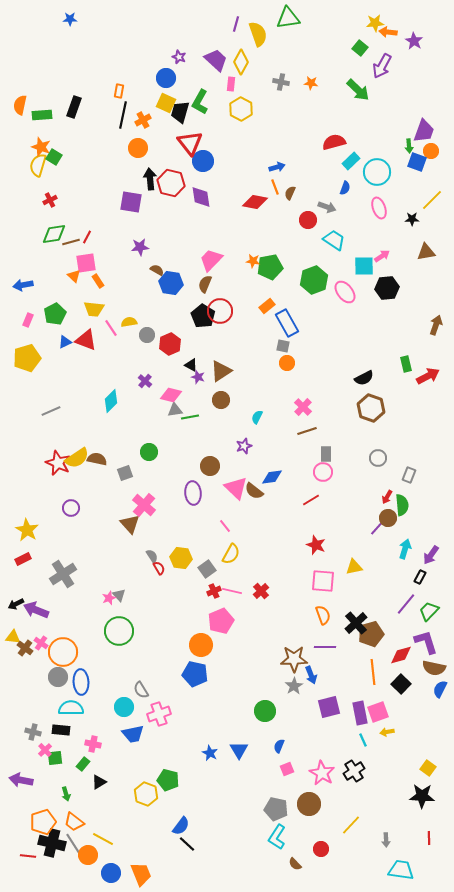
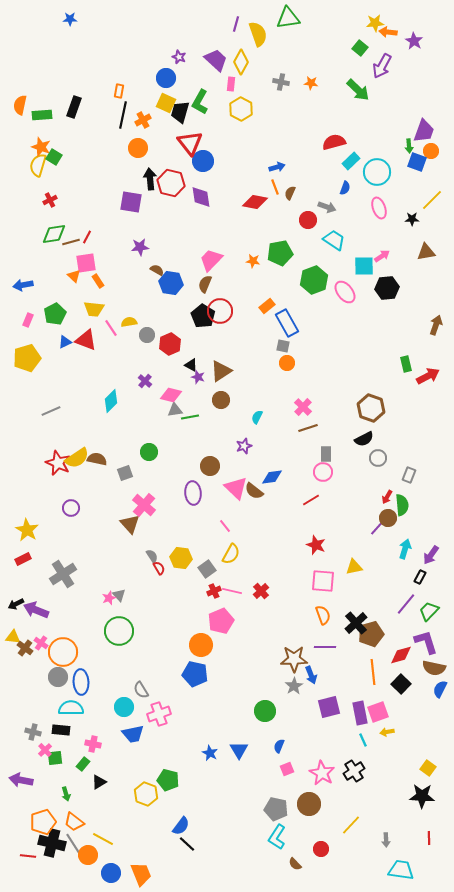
green pentagon at (270, 267): moved 10 px right, 14 px up
black semicircle at (364, 378): moved 61 px down
brown line at (307, 431): moved 1 px right, 3 px up
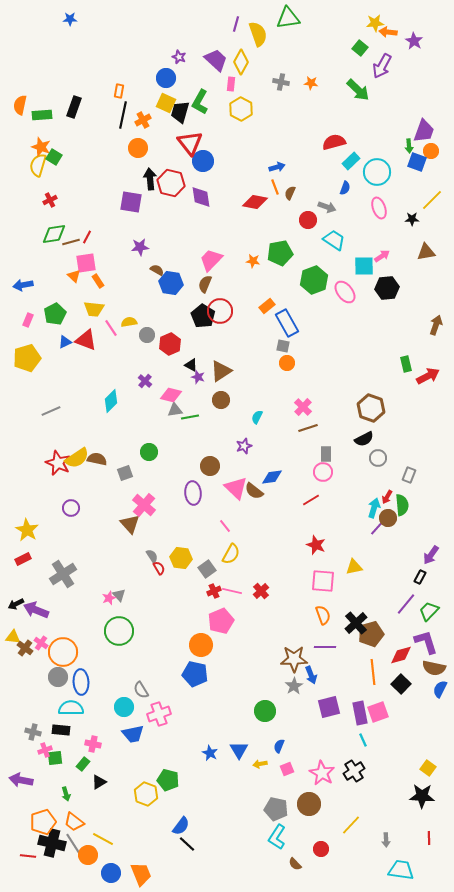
cyan arrow at (405, 549): moved 31 px left, 41 px up
yellow arrow at (387, 732): moved 127 px left, 32 px down
pink cross at (45, 750): rotated 24 degrees clockwise
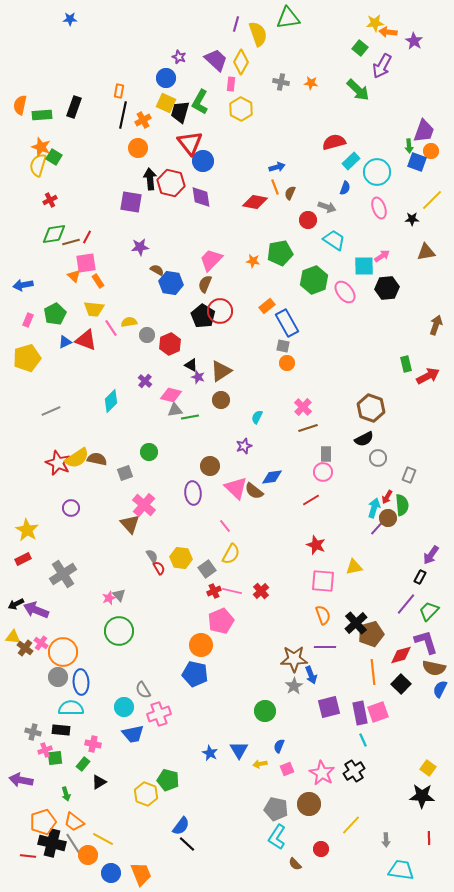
gray semicircle at (141, 690): moved 2 px right
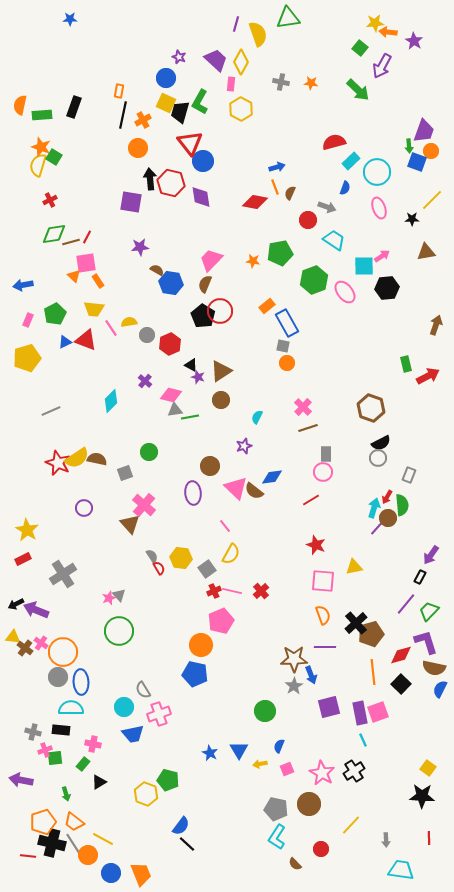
black semicircle at (364, 439): moved 17 px right, 4 px down
purple circle at (71, 508): moved 13 px right
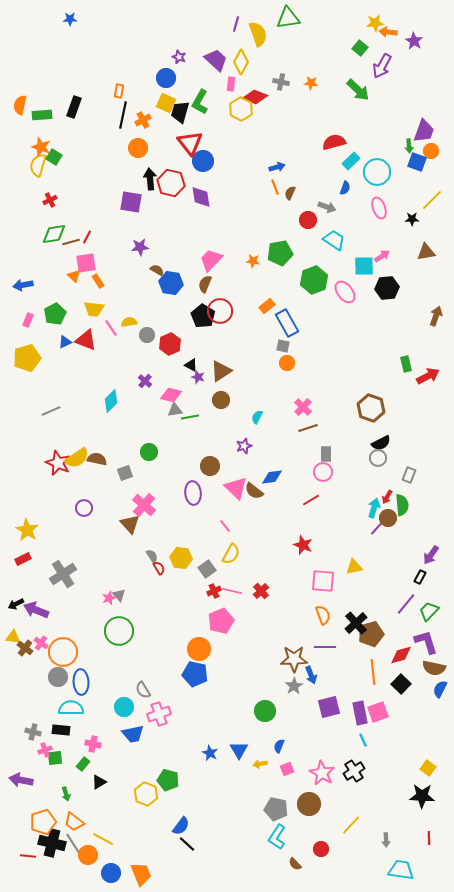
red diamond at (255, 202): moved 105 px up; rotated 10 degrees clockwise
brown arrow at (436, 325): moved 9 px up
red star at (316, 545): moved 13 px left
orange circle at (201, 645): moved 2 px left, 4 px down
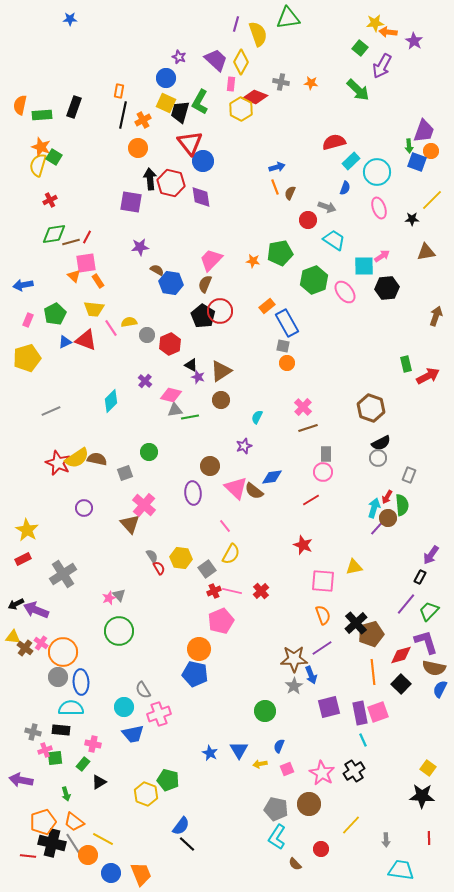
purple line at (325, 647): moved 3 px left, 1 px down; rotated 35 degrees counterclockwise
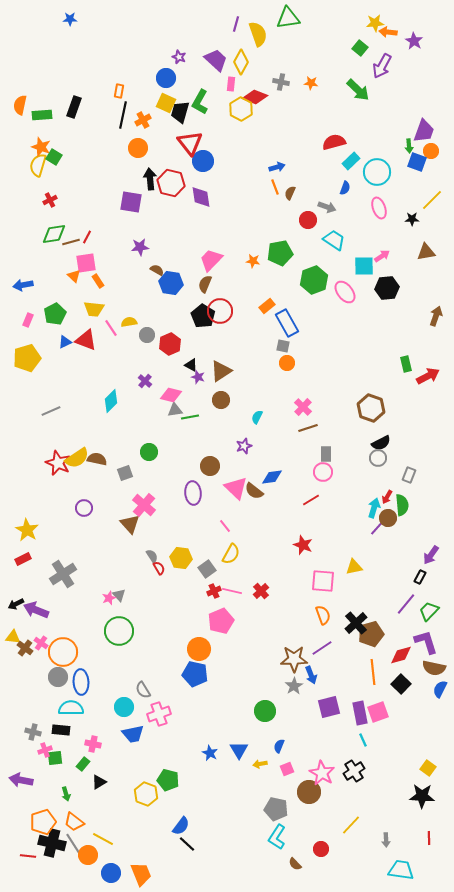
brown circle at (309, 804): moved 12 px up
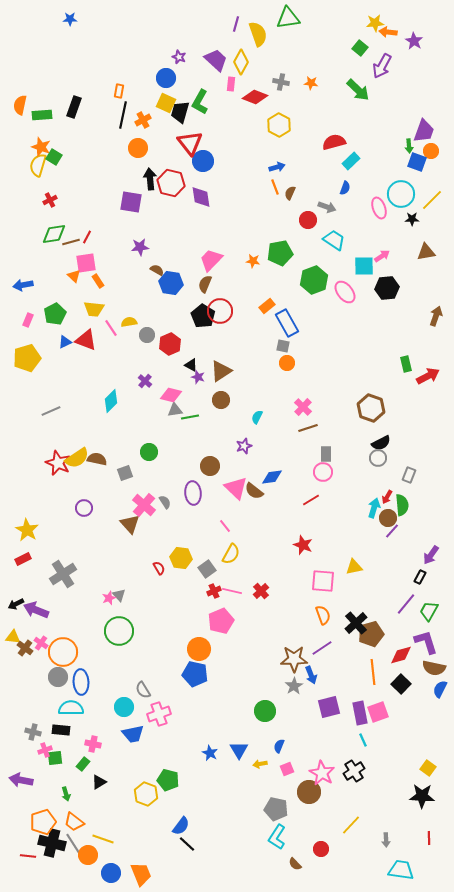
yellow hexagon at (241, 109): moved 38 px right, 16 px down
cyan circle at (377, 172): moved 24 px right, 22 px down
purple line at (377, 528): moved 15 px right, 3 px down
gray semicircle at (152, 556): moved 13 px right, 54 px up
green trapezoid at (429, 611): rotated 15 degrees counterclockwise
yellow line at (103, 839): rotated 10 degrees counterclockwise
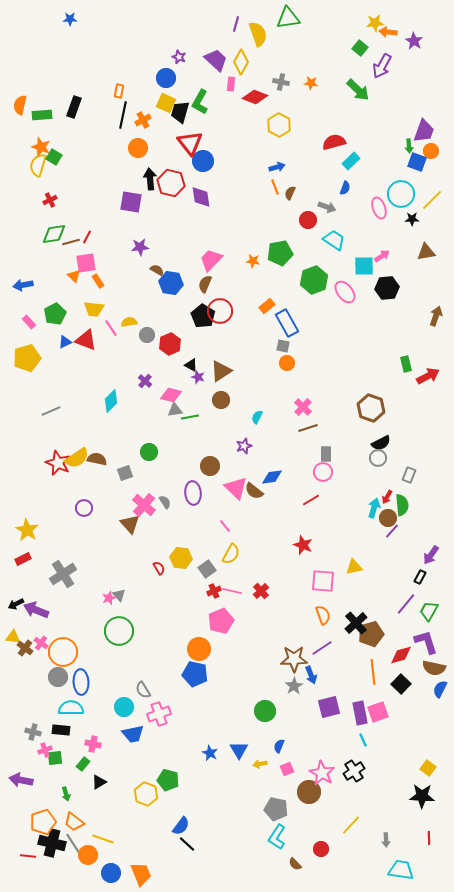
pink rectangle at (28, 320): moved 1 px right, 2 px down; rotated 64 degrees counterclockwise
